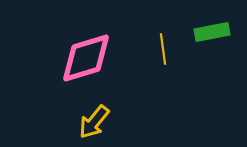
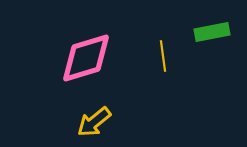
yellow line: moved 7 px down
yellow arrow: rotated 12 degrees clockwise
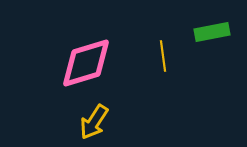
pink diamond: moved 5 px down
yellow arrow: rotated 18 degrees counterclockwise
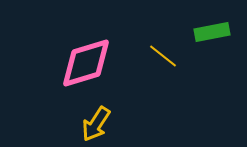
yellow line: rotated 44 degrees counterclockwise
yellow arrow: moved 2 px right, 2 px down
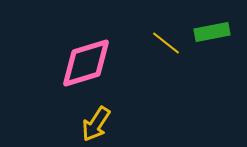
yellow line: moved 3 px right, 13 px up
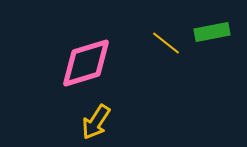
yellow arrow: moved 2 px up
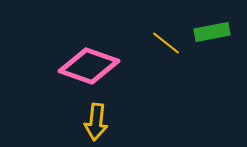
pink diamond: moved 3 px right, 3 px down; rotated 36 degrees clockwise
yellow arrow: rotated 27 degrees counterclockwise
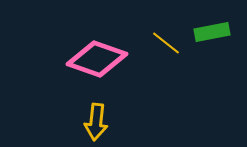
pink diamond: moved 8 px right, 7 px up
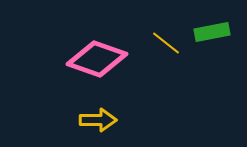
yellow arrow: moved 2 px right, 2 px up; rotated 96 degrees counterclockwise
